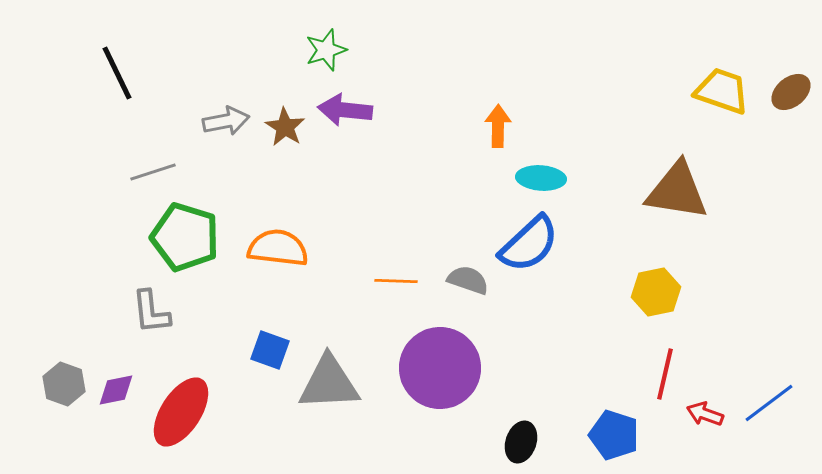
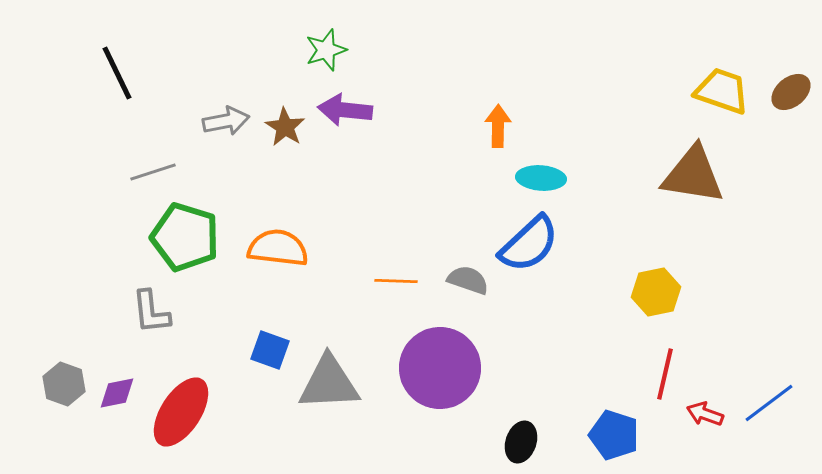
brown triangle: moved 16 px right, 16 px up
purple diamond: moved 1 px right, 3 px down
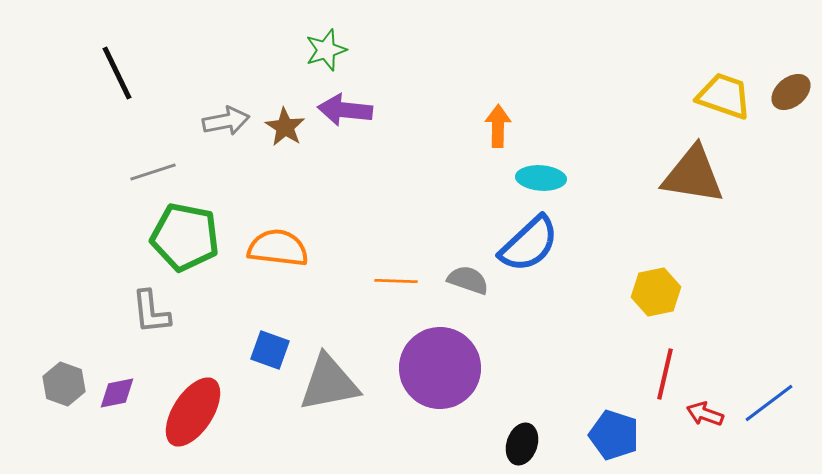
yellow trapezoid: moved 2 px right, 5 px down
green pentagon: rotated 6 degrees counterclockwise
gray triangle: rotated 8 degrees counterclockwise
red ellipse: moved 12 px right
black ellipse: moved 1 px right, 2 px down
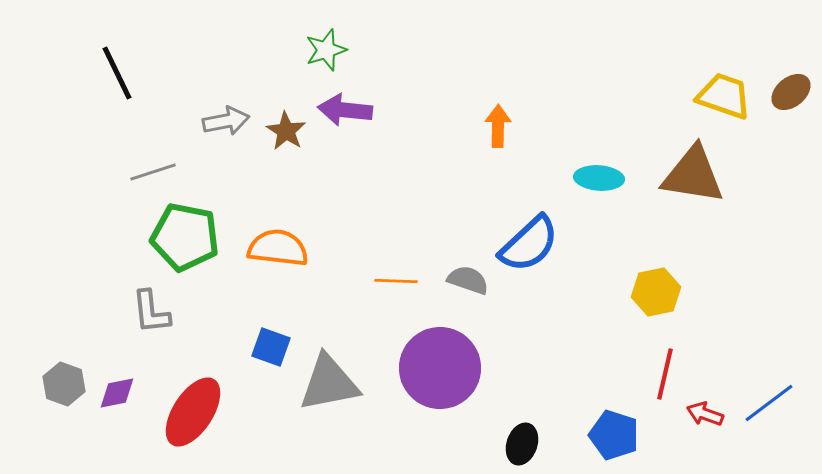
brown star: moved 1 px right, 4 px down
cyan ellipse: moved 58 px right
blue square: moved 1 px right, 3 px up
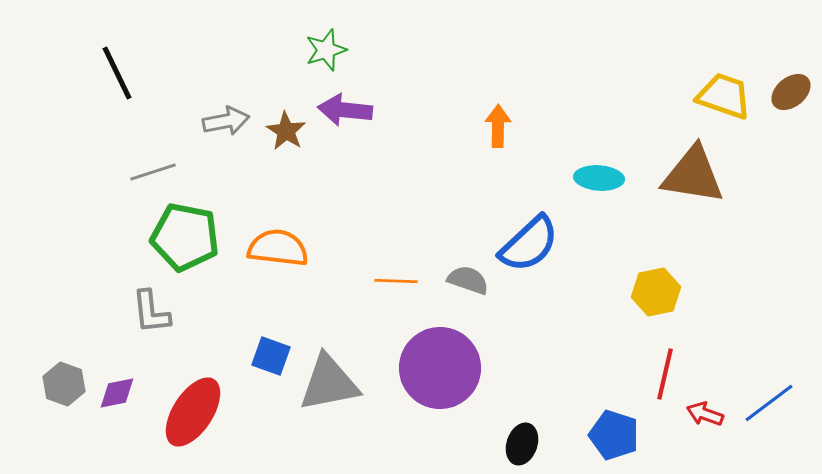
blue square: moved 9 px down
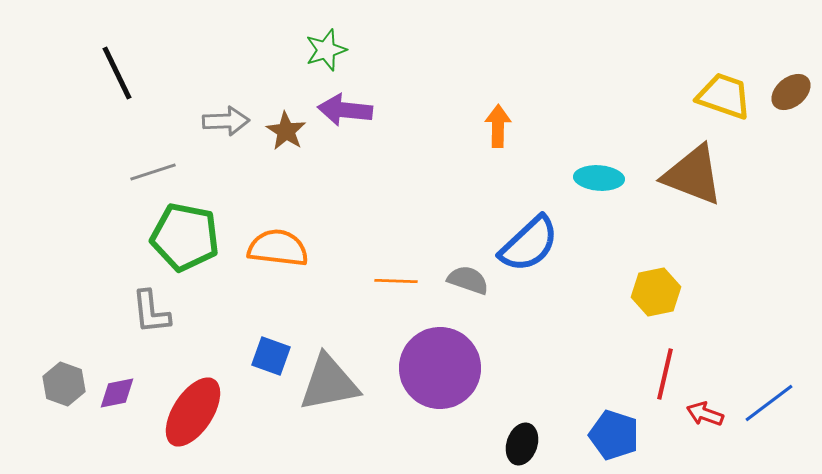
gray arrow: rotated 9 degrees clockwise
brown triangle: rotated 12 degrees clockwise
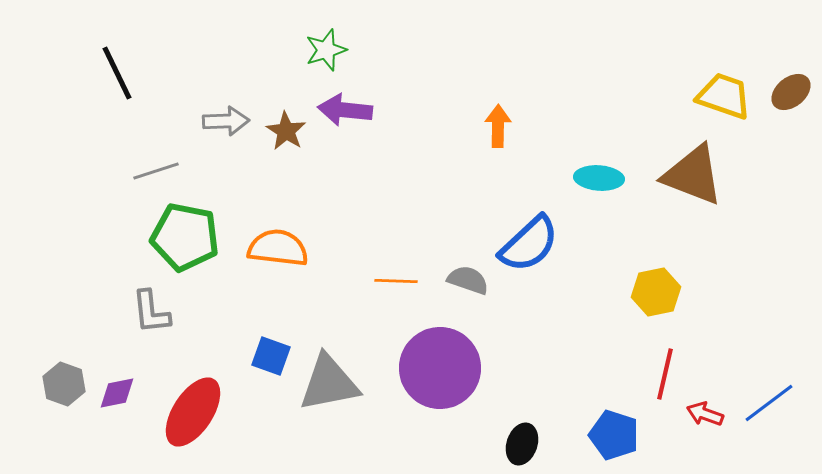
gray line: moved 3 px right, 1 px up
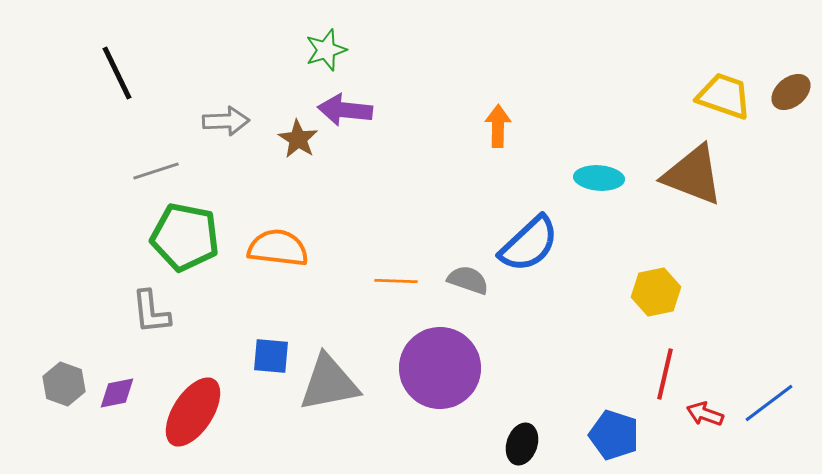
brown star: moved 12 px right, 8 px down
blue square: rotated 15 degrees counterclockwise
